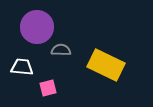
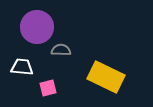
yellow rectangle: moved 12 px down
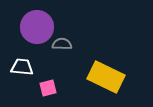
gray semicircle: moved 1 px right, 6 px up
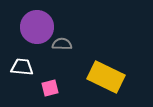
pink square: moved 2 px right
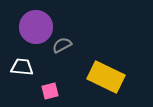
purple circle: moved 1 px left
gray semicircle: moved 1 px down; rotated 30 degrees counterclockwise
pink square: moved 3 px down
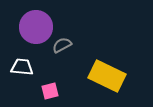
yellow rectangle: moved 1 px right, 1 px up
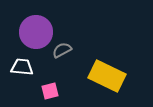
purple circle: moved 5 px down
gray semicircle: moved 5 px down
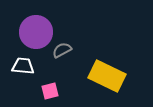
white trapezoid: moved 1 px right, 1 px up
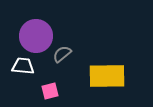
purple circle: moved 4 px down
gray semicircle: moved 4 px down; rotated 12 degrees counterclockwise
yellow rectangle: rotated 27 degrees counterclockwise
